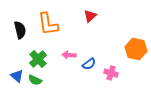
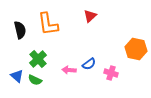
pink arrow: moved 15 px down
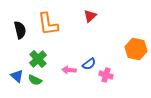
pink cross: moved 5 px left, 2 px down
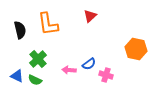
blue triangle: rotated 16 degrees counterclockwise
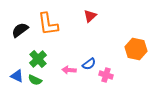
black semicircle: rotated 114 degrees counterclockwise
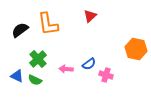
pink arrow: moved 3 px left, 1 px up
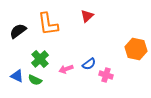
red triangle: moved 3 px left
black semicircle: moved 2 px left, 1 px down
green cross: moved 2 px right
pink arrow: rotated 24 degrees counterclockwise
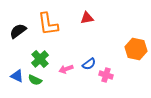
red triangle: moved 2 px down; rotated 32 degrees clockwise
